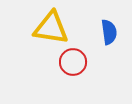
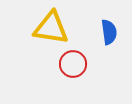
red circle: moved 2 px down
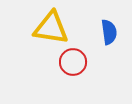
red circle: moved 2 px up
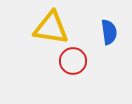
red circle: moved 1 px up
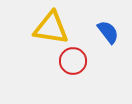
blue semicircle: moved 1 px left; rotated 30 degrees counterclockwise
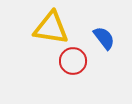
blue semicircle: moved 4 px left, 6 px down
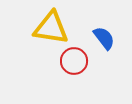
red circle: moved 1 px right
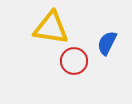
blue semicircle: moved 3 px right, 5 px down; rotated 115 degrees counterclockwise
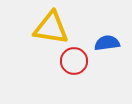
blue semicircle: rotated 55 degrees clockwise
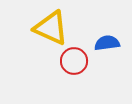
yellow triangle: rotated 15 degrees clockwise
